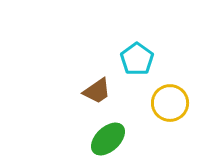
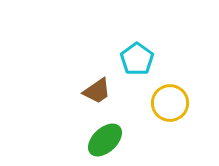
green ellipse: moved 3 px left, 1 px down
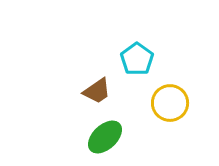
green ellipse: moved 3 px up
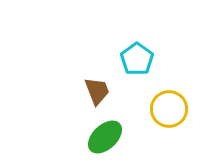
brown trapezoid: rotated 76 degrees counterclockwise
yellow circle: moved 1 px left, 6 px down
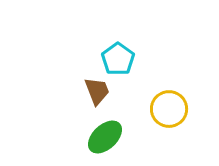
cyan pentagon: moved 19 px left
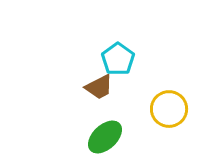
brown trapezoid: moved 2 px right, 4 px up; rotated 84 degrees clockwise
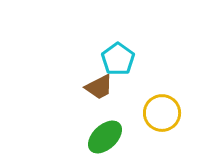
yellow circle: moved 7 px left, 4 px down
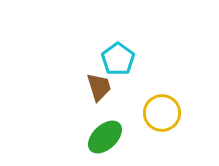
brown trapezoid: rotated 80 degrees counterclockwise
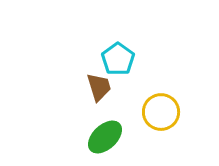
yellow circle: moved 1 px left, 1 px up
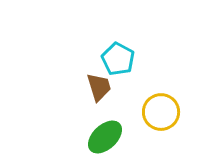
cyan pentagon: rotated 8 degrees counterclockwise
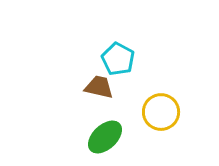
brown trapezoid: rotated 60 degrees counterclockwise
